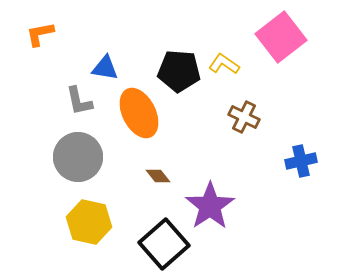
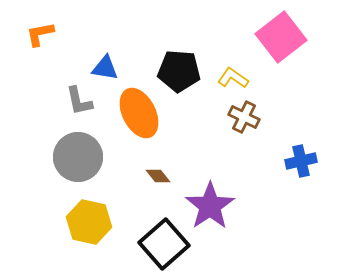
yellow L-shape: moved 9 px right, 14 px down
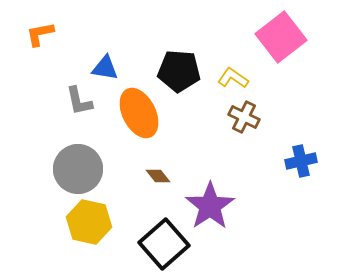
gray circle: moved 12 px down
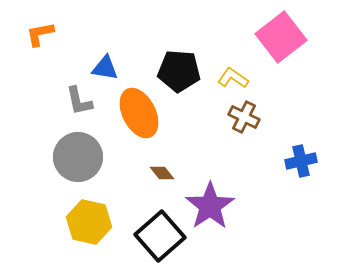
gray circle: moved 12 px up
brown diamond: moved 4 px right, 3 px up
black square: moved 4 px left, 8 px up
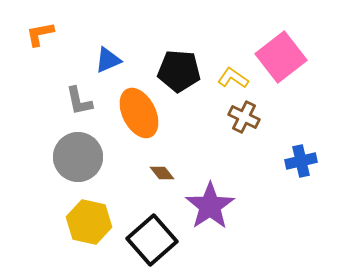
pink square: moved 20 px down
blue triangle: moved 3 px right, 8 px up; rotated 32 degrees counterclockwise
black square: moved 8 px left, 4 px down
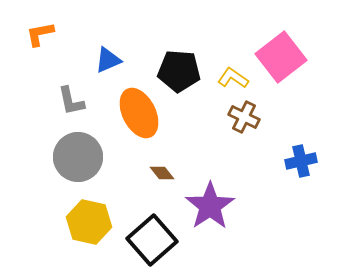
gray L-shape: moved 8 px left
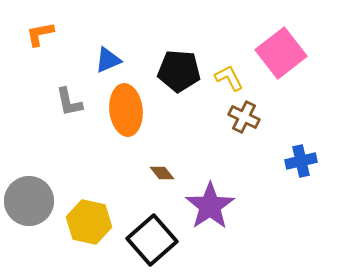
pink square: moved 4 px up
yellow L-shape: moved 4 px left; rotated 28 degrees clockwise
gray L-shape: moved 2 px left, 1 px down
orange ellipse: moved 13 px left, 3 px up; rotated 21 degrees clockwise
gray circle: moved 49 px left, 44 px down
